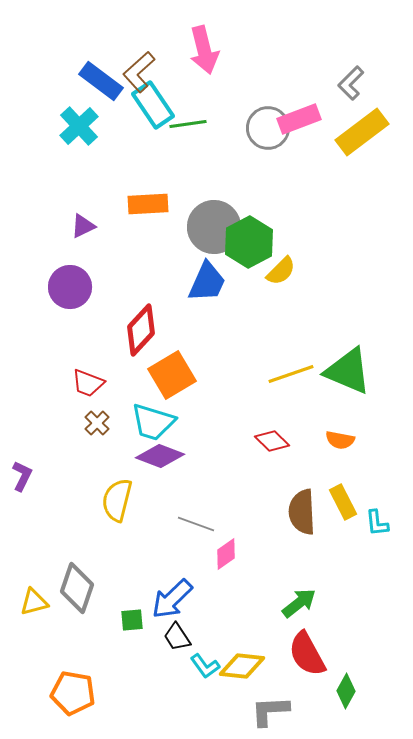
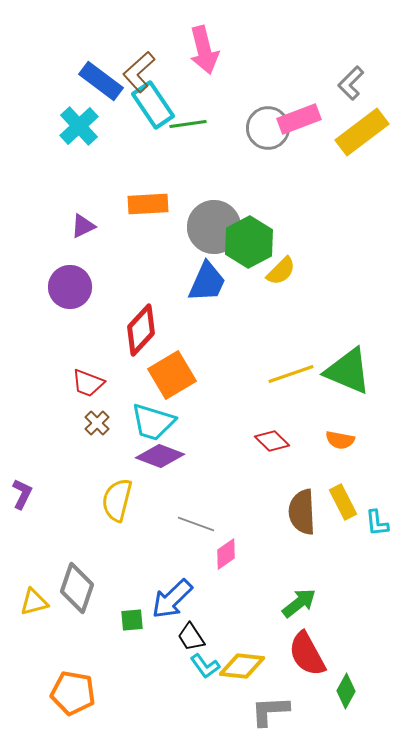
purple L-shape at (22, 476): moved 18 px down
black trapezoid at (177, 637): moved 14 px right
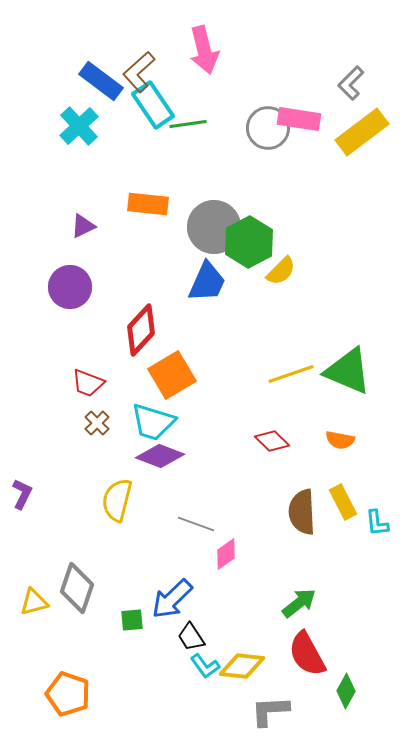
pink rectangle at (299, 119): rotated 30 degrees clockwise
orange rectangle at (148, 204): rotated 9 degrees clockwise
orange pentagon at (73, 693): moved 5 px left, 1 px down; rotated 9 degrees clockwise
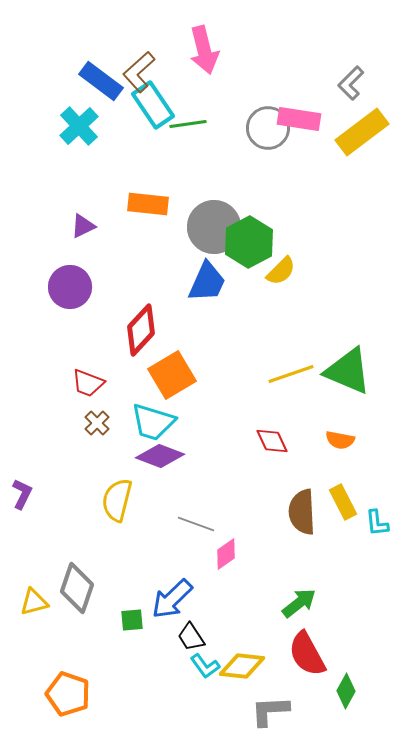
red diamond at (272, 441): rotated 20 degrees clockwise
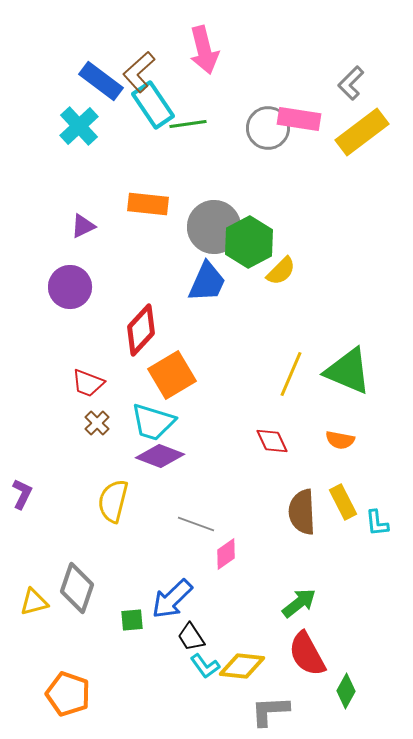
yellow line at (291, 374): rotated 48 degrees counterclockwise
yellow semicircle at (117, 500): moved 4 px left, 1 px down
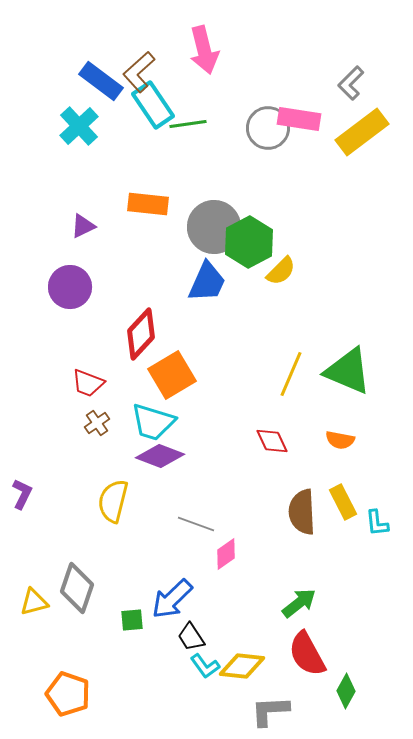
red diamond at (141, 330): moved 4 px down
brown cross at (97, 423): rotated 10 degrees clockwise
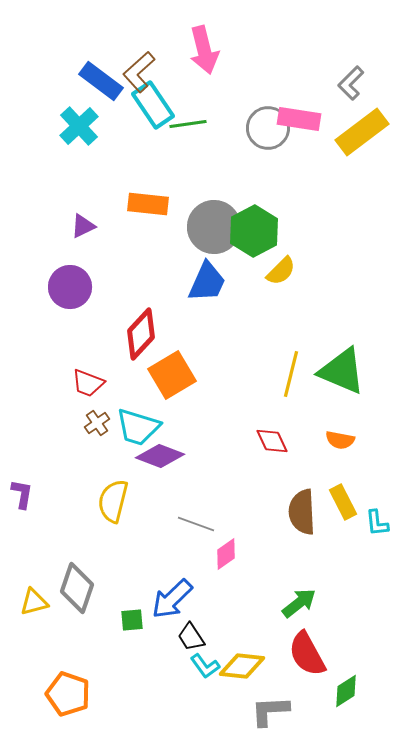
green hexagon at (249, 242): moved 5 px right, 11 px up
green triangle at (348, 371): moved 6 px left
yellow line at (291, 374): rotated 9 degrees counterclockwise
cyan trapezoid at (153, 422): moved 15 px left, 5 px down
purple L-shape at (22, 494): rotated 16 degrees counterclockwise
green diamond at (346, 691): rotated 28 degrees clockwise
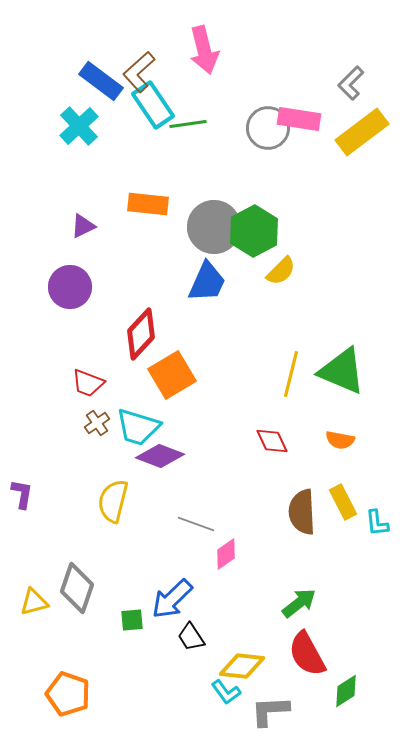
cyan L-shape at (205, 666): moved 21 px right, 26 px down
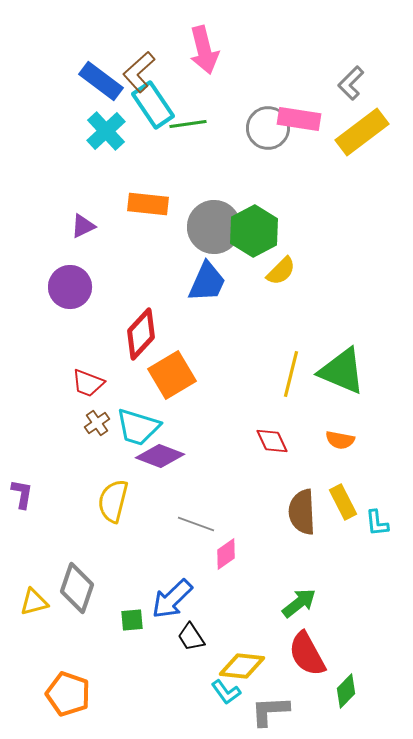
cyan cross at (79, 126): moved 27 px right, 5 px down
green diamond at (346, 691): rotated 12 degrees counterclockwise
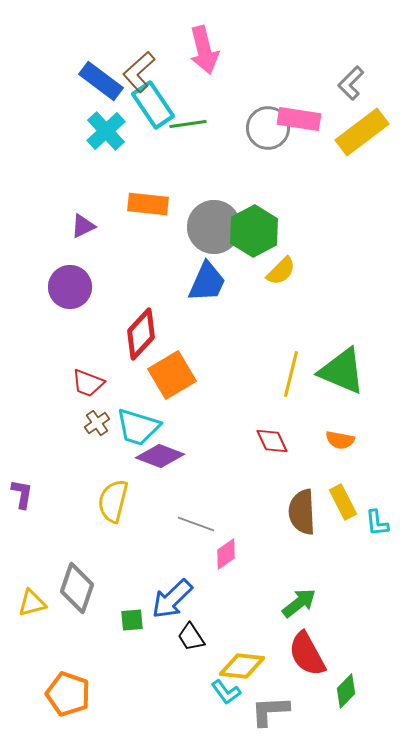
yellow triangle at (34, 602): moved 2 px left, 1 px down
